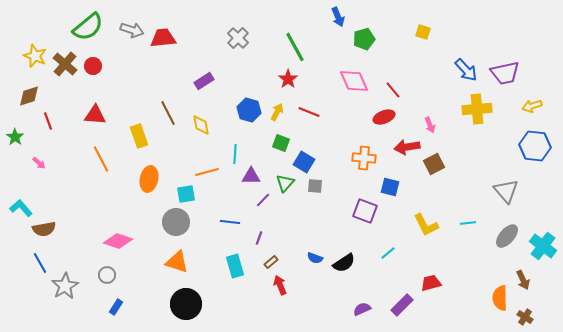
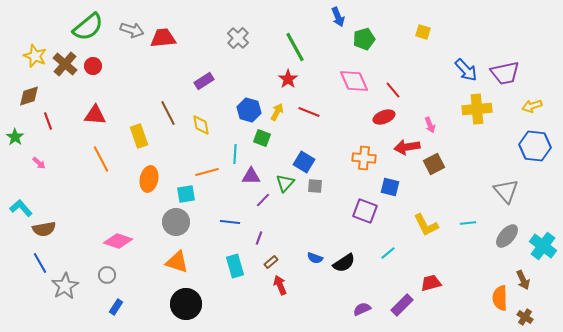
green square at (281, 143): moved 19 px left, 5 px up
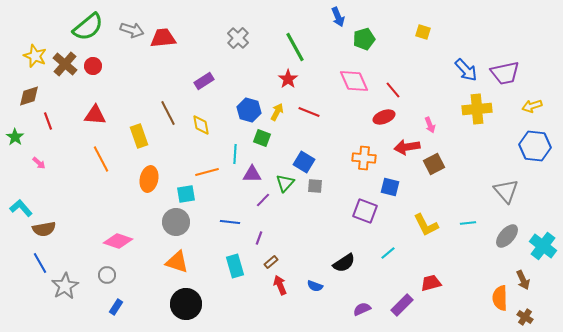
purple triangle at (251, 176): moved 1 px right, 2 px up
blue semicircle at (315, 258): moved 28 px down
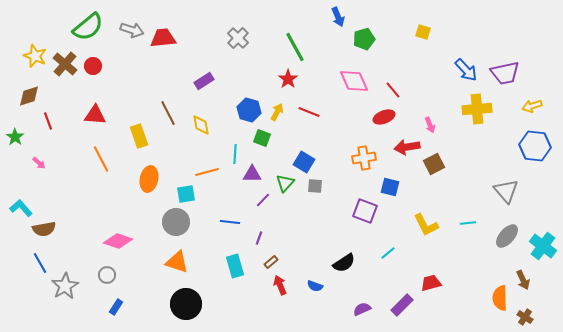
orange cross at (364, 158): rotated 15 degrees counterclockwise
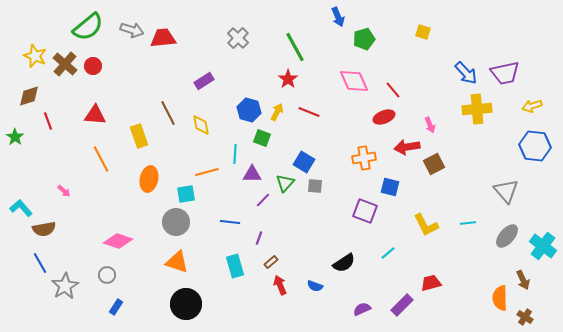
blue arrow at (466, 70): moved 3 px down
pink arrow at (39, 163): moved 25 px right, 28 px down
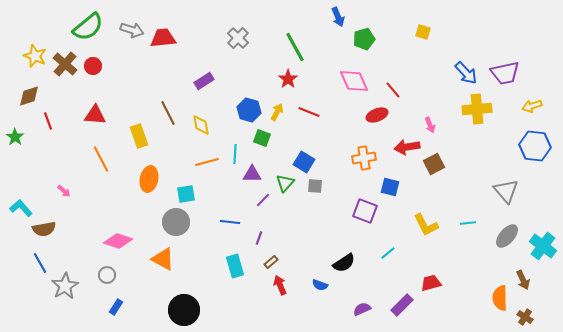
red ellipse at (384, 117): moved 7 px left, 2 px up
orange line at (207, 172): moved 10 px up
orange triangle at (177, 262): moved 14 px left, 3 px up; rotated 10 degrees clockwise
blue semicircle at (315, 286): moved 5 px right, 1 px up
black circle at (186, 304): moved 2 px left, 6 px down
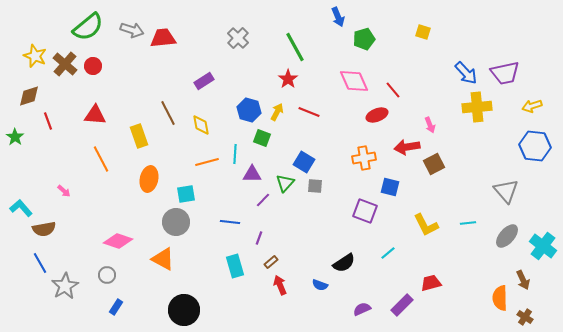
yellow cross at (477, 109): moved 2 px up
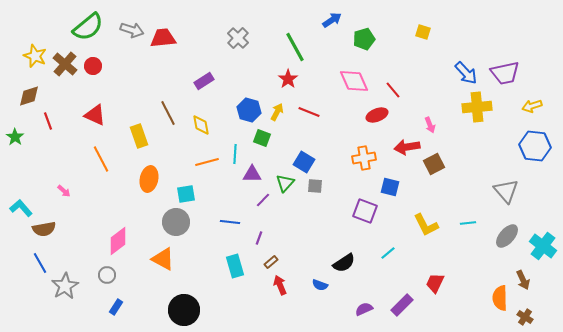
blue arrow at (338, 17): moved 6 px left, 3 px down; rotated 102 degrees counterclockwise
red triangle at (95, 115): rotated 20 degrees clockwise
pink diamond at (118, 241): rotated 56 degrees counterclockwise
red trapezoid at (431, 283): moved 4 px right; rotated 50 degrees counterclockwise
purple semicircle at (362, 309): moved 2 px right
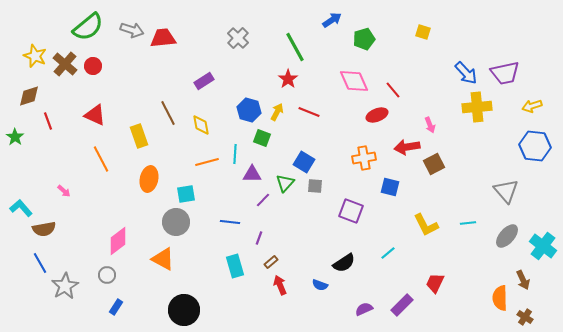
purple square at (365, 211): moved 14 px left
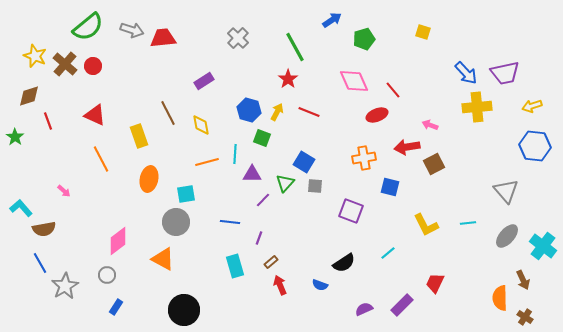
pink arrow at (430, 125): rotated 133 degrees clockwise
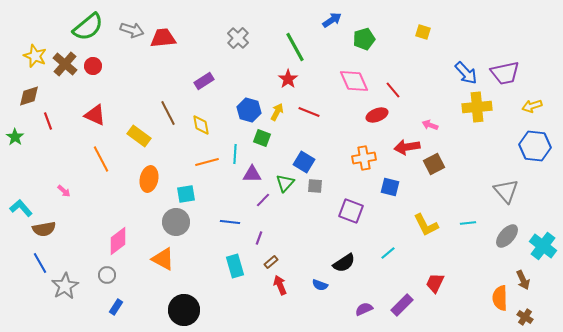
yellow rectangle at (139, 136): rotated 35 degrees counterclockwise
